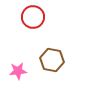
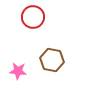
pink star: rotated 12 degrees clockwise
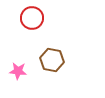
red circle: moved 1 px left, 1 px down
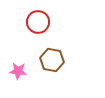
red circle: moved 6 px right, 4 px down
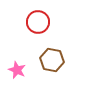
pink star: moved 1 px left, 1 px up; rotated 18 degrees clockwise
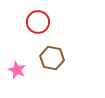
brown hexagon: moved 2 px up
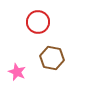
pink star: moved 2 px down
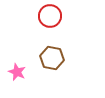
red circle: moved 12 px right, 6 px up
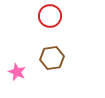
brown hexagon: rotated 20 degrees counterclockwise
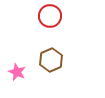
brown hexagon: moved 1 px left, 2 px down; rotated 15 degrees counterclockwise
